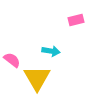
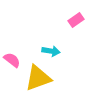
pink rectangle: rotated 21 degrees counterclockwise
yellow triangle: moved 1 px right; rotated 40 degrees clockwise
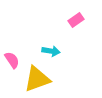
pink semicircle: rotated 18 degrees clockwise
yellow triangle: moved 1 px left, 1 px down
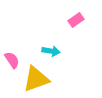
yellow triangle: moved 1 px left
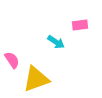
pink rectangle: moved 4 px right, 5 px down; rotated 28 degrees clockwise
cyan arrow: moved 5 px right, 9 px up; rotated 24 degrees clockwise
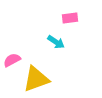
pink rectangle: moved 10 px left, 7 px up
pink semicircle: rotated 84 degrees counterclockwise
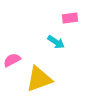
yellow triangle: moved 3 px right
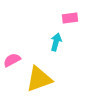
cyan arrow: rotated 108 degrees counterclockwise
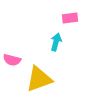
pink semicircle: rotated 138 degrees counterclockwise
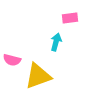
yellow triangle: moved 1 px left, 3 px up
